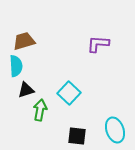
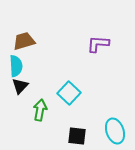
black triangle: moved 6 px left, 4 px up; rotated 30 degrees counterclockwise
cyan ellipse: moved 1 px down
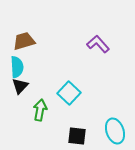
purple L-shape: rotated 45 degrees clockwise
cyan semicircle: moved 1 px right, 1 px down
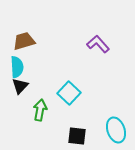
cyan ellipse: moved 1 px right, 1 px up
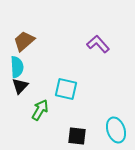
brown trapezoid: rotated 25 degrees counterclockwise
cyan square: moved 3 px left, 4 px up; rotated 30 degrees counterclockwise
green arrow: rotated 20 degrees clockwise
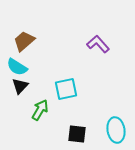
cyan semicircle: rotated 125 degrees clockwise
cyan square: rotated 25 degrees counterclockwise
cyan ellipse: rotated 10 degrees clockwise
black square: moved 2 px up
